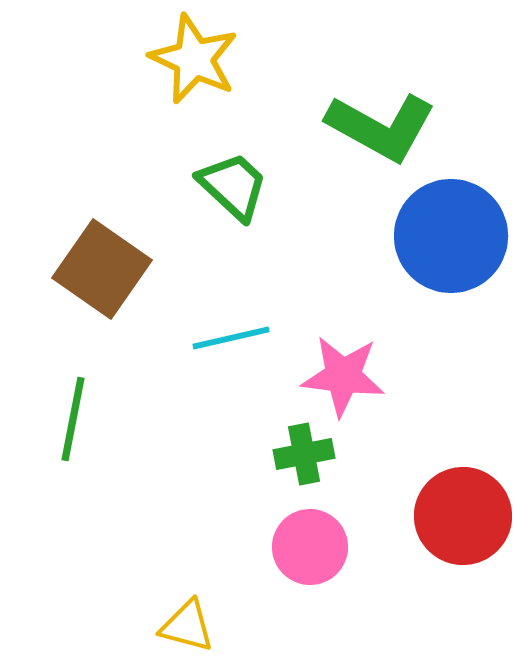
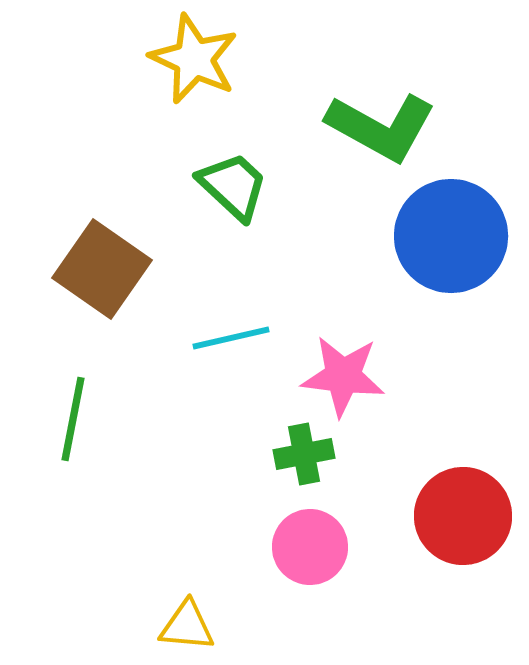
yellow triangle: rotated 10 degrees counterclockwise
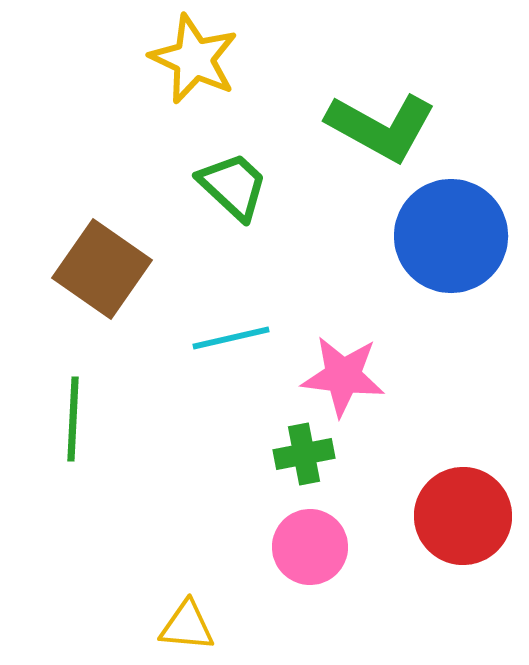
green line: rotated 8 degrees counterclockwise
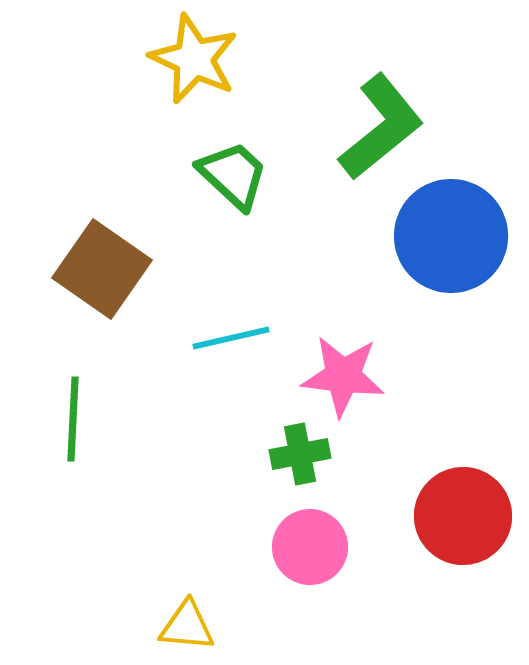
green L-shape: rotated 68 degrees counterclockwise
green trapezoid: moved 11 px up
green cross: moved 4 px left
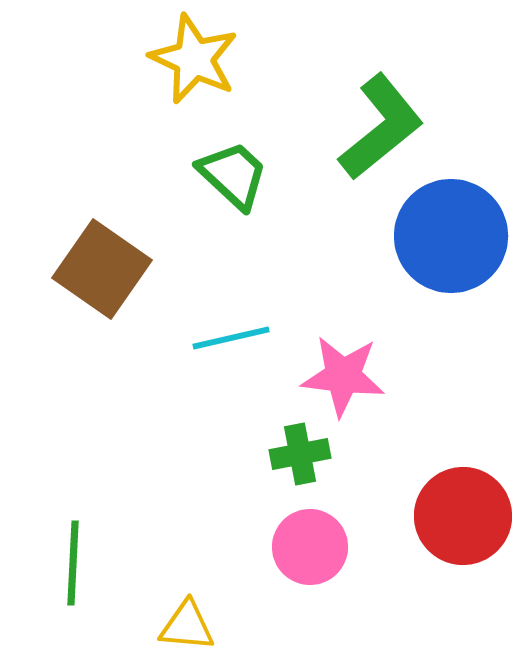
green line: moved 144 px down
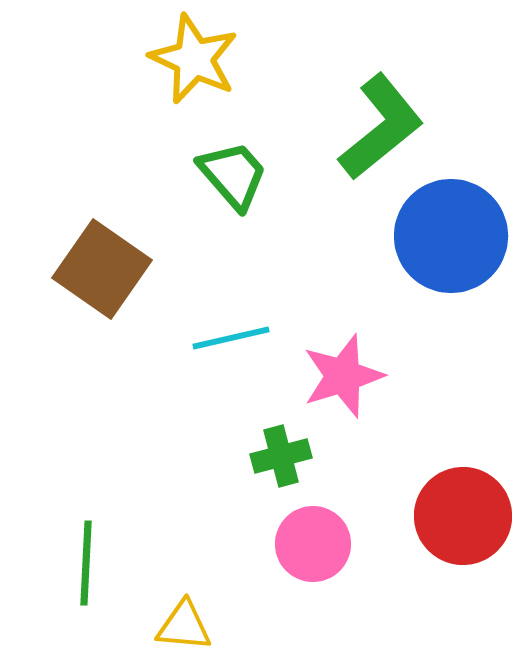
green trapezoid: rotated 6 degrees clockwise
pink star: rotated 24 degrees counterclockwise
green cross: moved 19 px left, 2 px down; rotated 4 degrees counterclockwise
pink circle: moved 3 px right, 3 px up
green line: moved 13 px right
yellow triangle: moved 3 px left
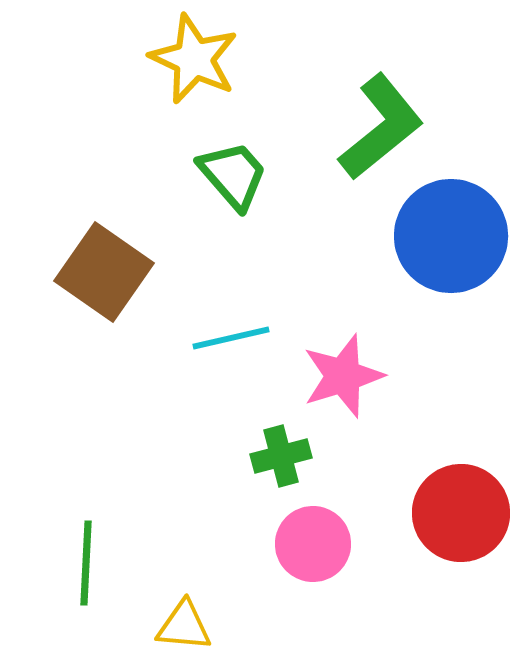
brown square: moved 2 px right, 3 px down
red circle: moved 2 px left, 3 px up
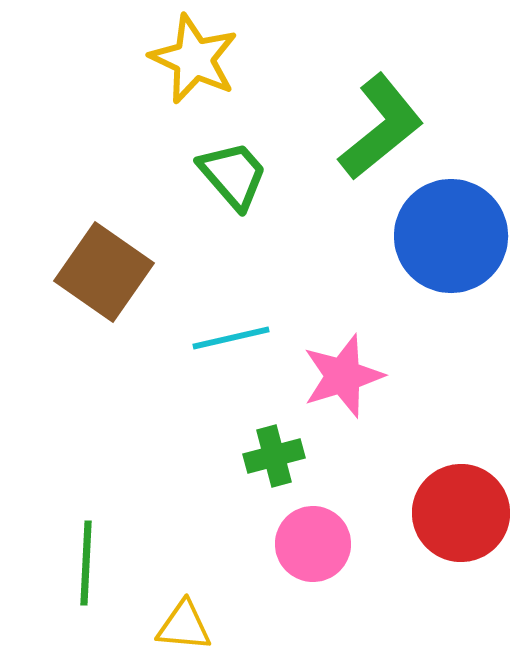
green cross: moved 7 px left
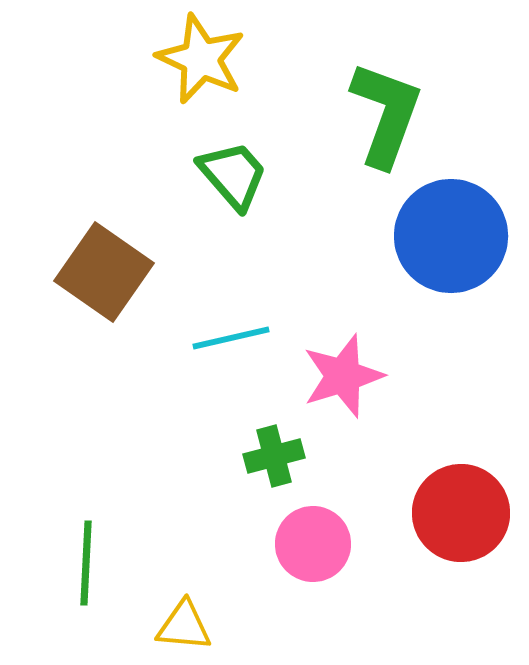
yellow star: moved 7 px right
green L-shape: moved 5 px right, 13 px up; rotated 31 degrees counterclockwise
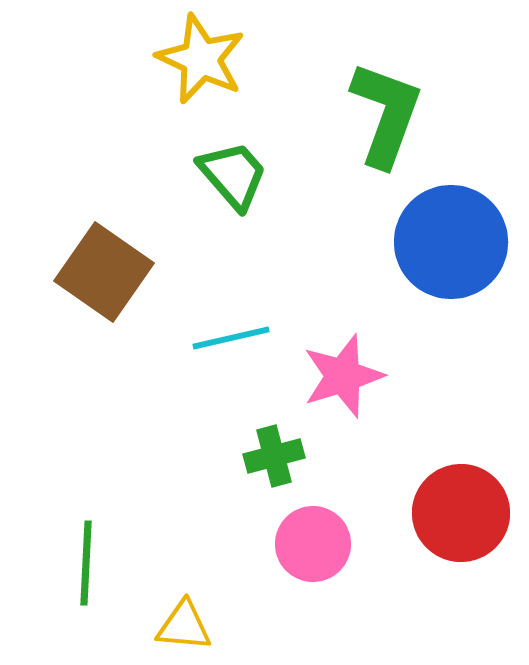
blue circle: moved 6 px down
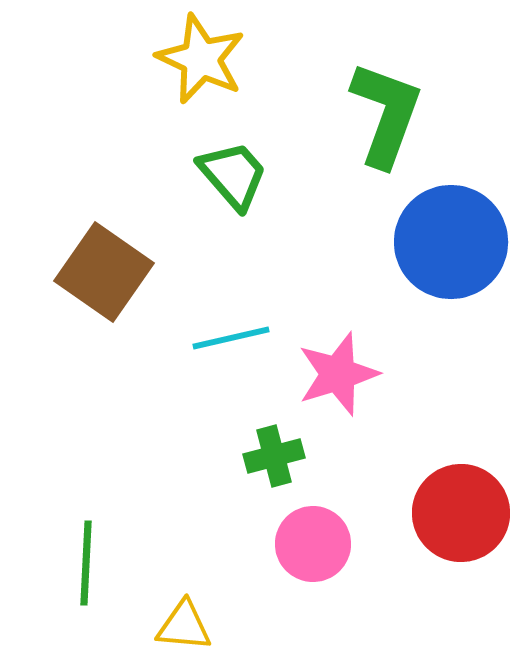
pink star: moved 5 px left, 2 px up
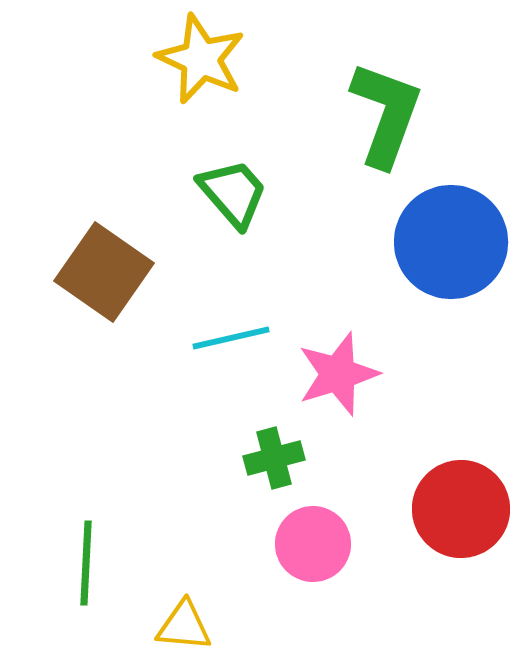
green trapezoid: moved 18 px down
green cross: moved 2 px down
red circle: moved 4 px up
